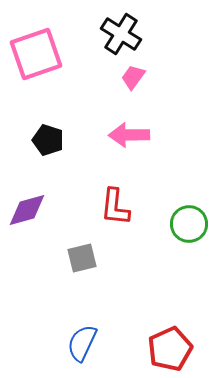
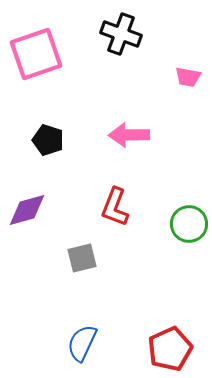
black cross: rotated 12 degrees counterclockwise
pink trapezoid: moved 55 px right; rotated 116 degrees counterclockwise
red L-shape: rotated 15 degrees clockwise
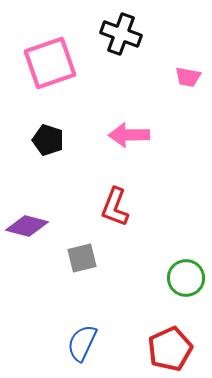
pink square: moved 14 px right, 9 px down
purple diamond: moved 16 px down; rotated 30 degrees clockwise
green circle: moved 3 px left, 54 px down
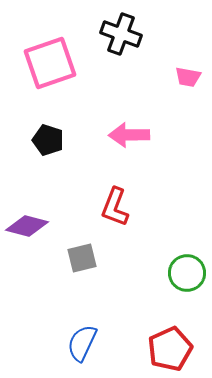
green circle: moved 1 px right, 5 px up
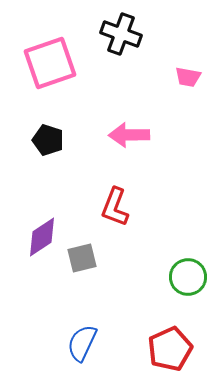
purple diamond: moved 15 px right, 11 px down; rotated 48 degrees counterclockwise
green circle: moved 1 px right, 4 px down
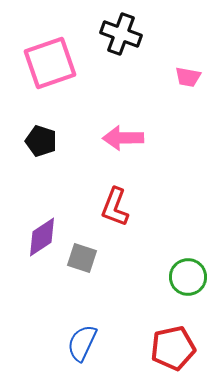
pink arrow: moved 6 px left, 3 px down
black pentagon: moved 7 px left, 1 px down
gray square: rotated 32 degrees clockwise
red pentagon: moved 3 px right, 1 px up; rotated 12 degrees clockwise
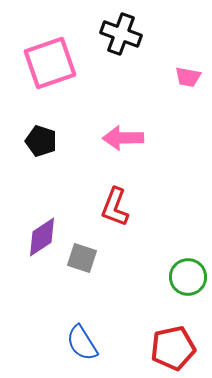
blue semicircle: rotated 57 degrees counterclockwise
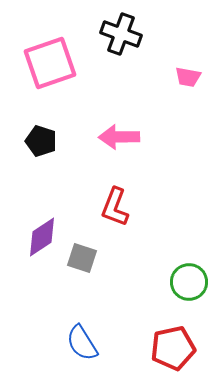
pink arrow: moved 4 px left, 1 px up
green circle: moved 1 px right, 5 px down
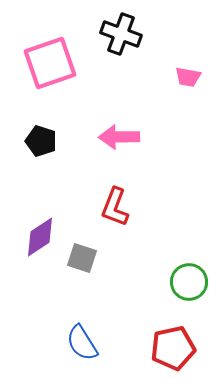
purple diamond: moved 2 px left
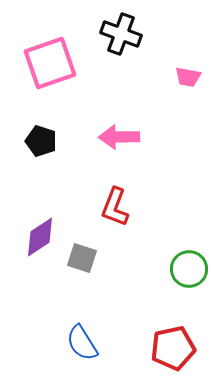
green circle: moved 13 px up
